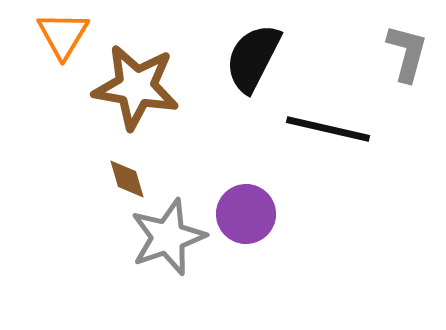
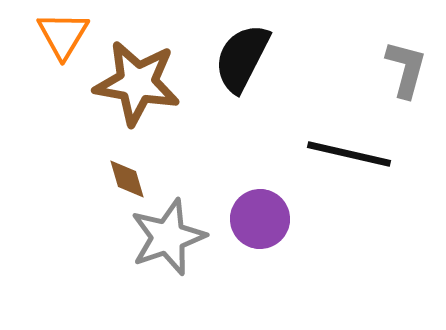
gray L-shape: moved 1 px left, 16 px down
black semicircle: moved 11 px left
brown star: moved 1 px right, 4 px up
black line: moved 21 px right, 25 px down
purple circle: moved 14 px right, 5 px down
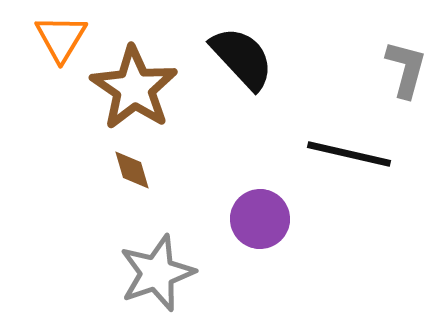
orange triangle: moved 2 px left, 3 px down
black semicircle: rotated 110 degrees clockwise
brown star: moved 3 px left, 5 px down; rotated 24 degrees clockwise
brown diamond: moved 5 px right, 9 px up
gray star: moved 11 px left, 36 px down
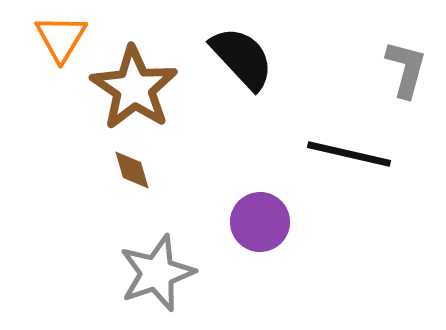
purple circle: moved 3 px down
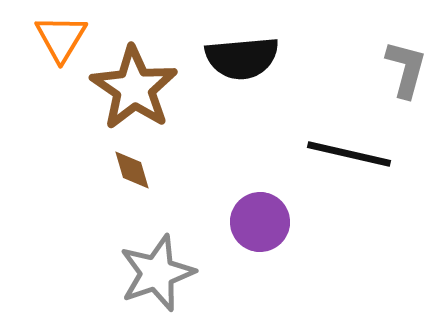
black semicircle: rotated 128 degrees clockwise
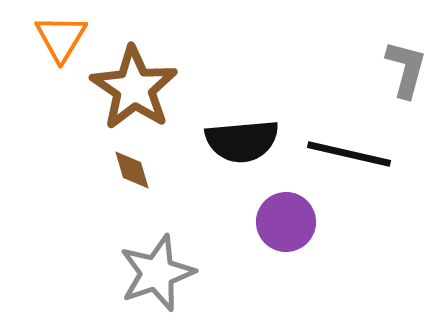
black semicircle: moved 83 px down
purple circle: moved 26 px right
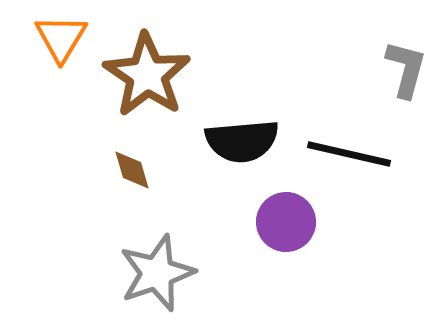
brown star: moved 13 px right, 13 px up
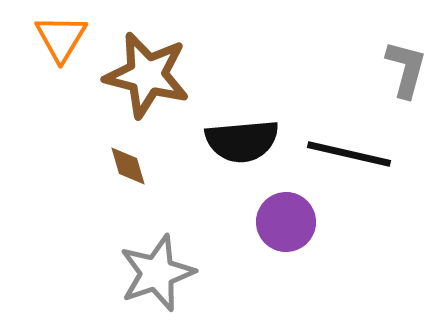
brown star: rotated 20 degrees counterclockwise
brown diamond: moved 4 px left, 4 px up
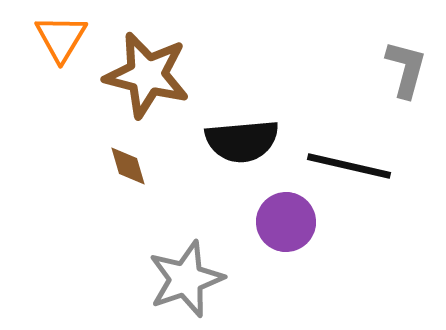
black line: moved 12 px down
gray star: moved 29 px right, 6 px down
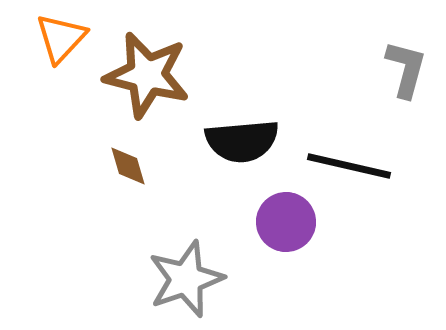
orange triangle: rotated 12 degrees clockwise
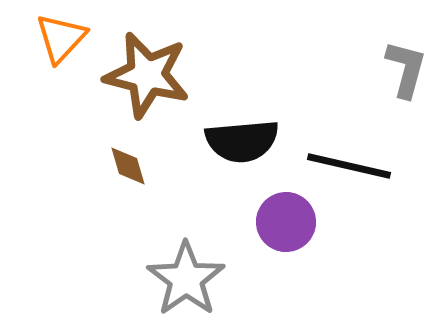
gray star: rotated 16 degrees counterclockwise
